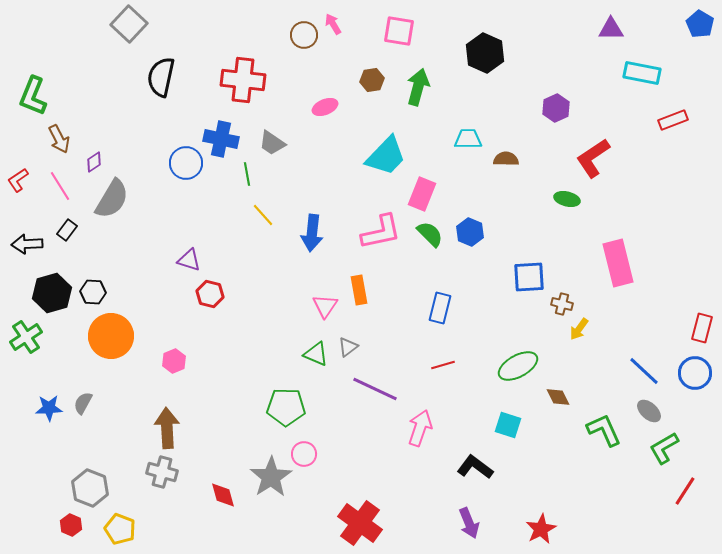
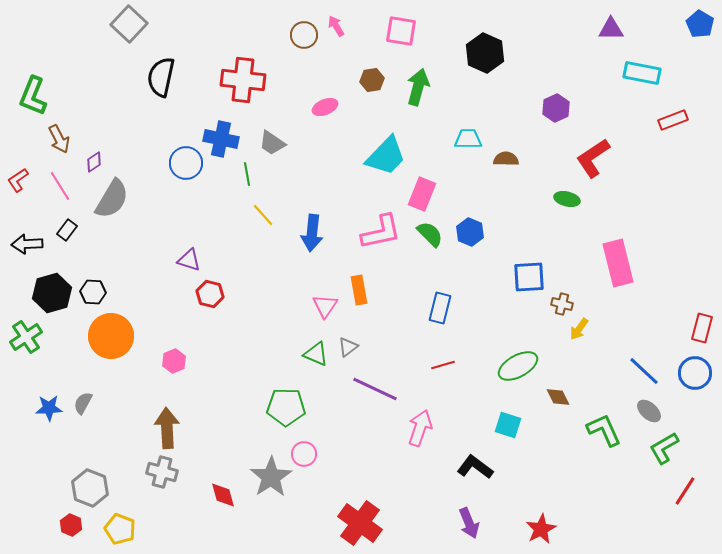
pink arrow at (333, 24): moved 3 px right, 2 px down
pink square at (399, 31): moved 2 px right
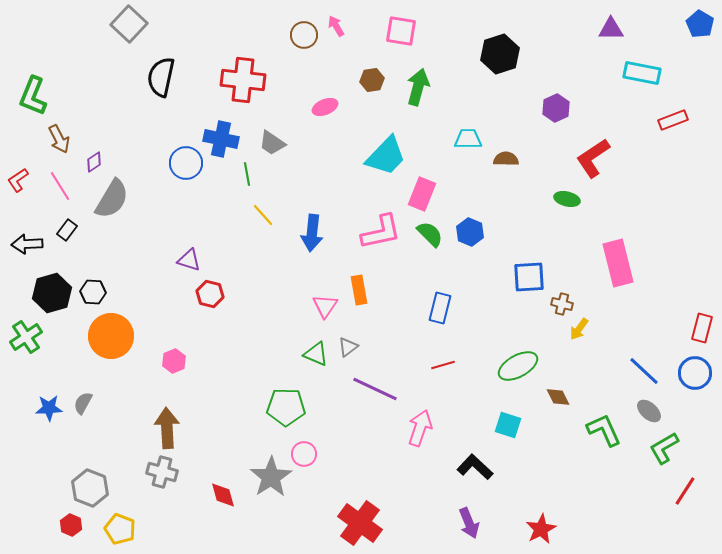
black hexagon at (485, 53): moved 15 px right, 1 px down; rotated 18 degrees clockwise
black L-shape at (475, 467): rotated 6 degrees clockwise
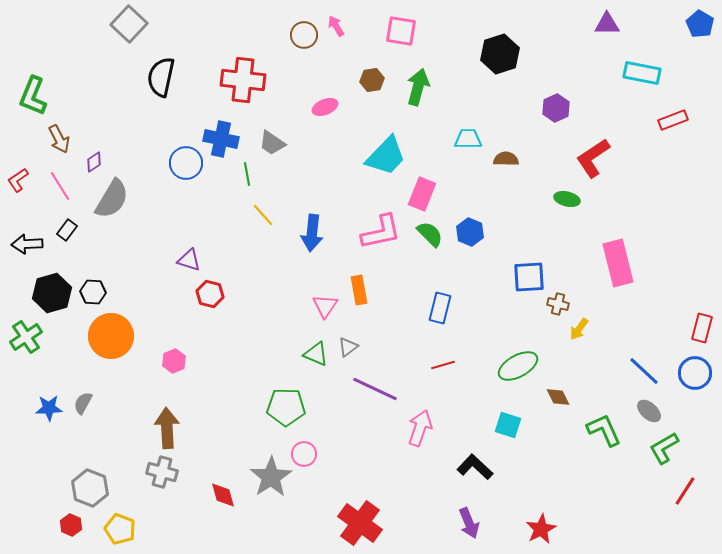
purple triangle at (611, 29): moved 4 px left, 5 px up
brown cross at (562, 304): moved 4 px left
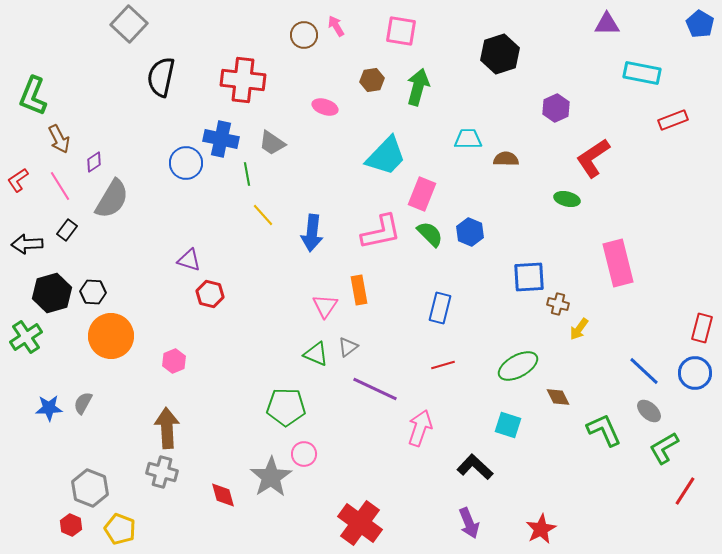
pink ellipse at (325, 107): rotated 40 degrees clockwise
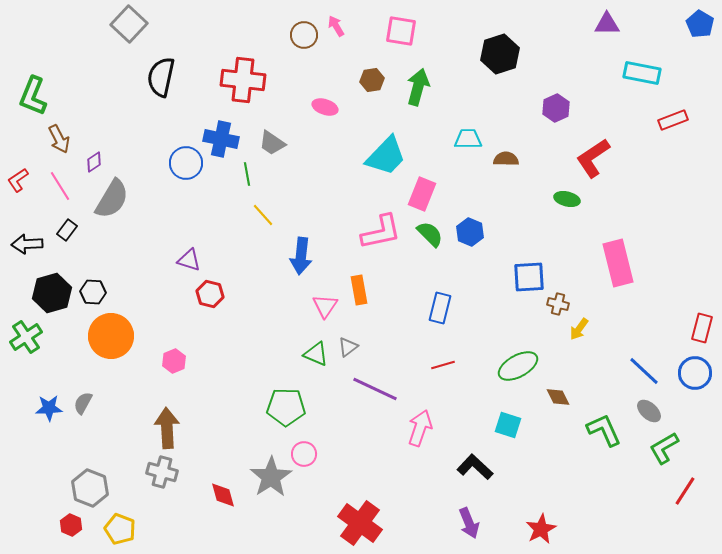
blue arrow at (312, 233): moved 11 px left, 23 px down
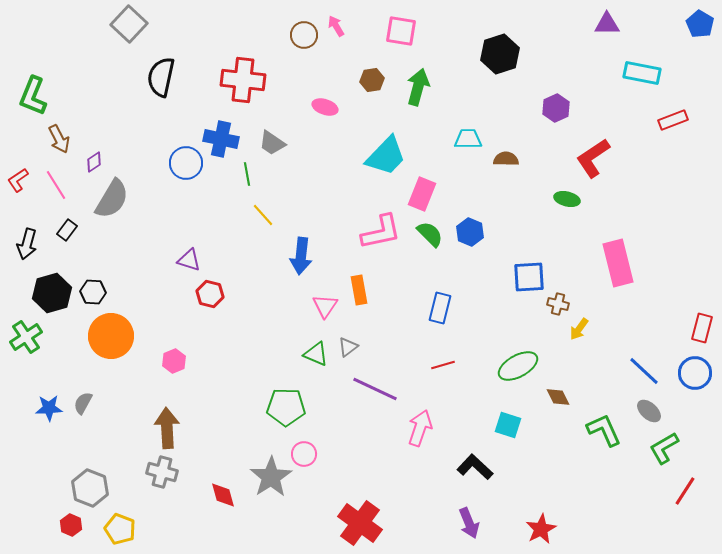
pink line at (60, 186): moved 4 px left, 1 px up
black arrow at (27, 244): rotated 72 degrees counterclockwise
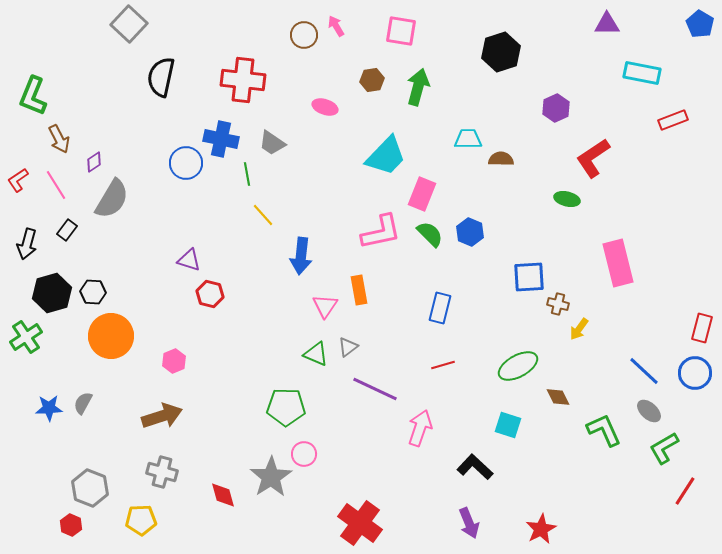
black hexagon at (500, 54): moved 1 px right, 2 px up
brown semicircle at (506, 159): moved 5 px left
brown arrow at (167, 428): moved 5 px left, 12 px up; rotated 75 degrees clockwise
yellow pentagon at (120, 529): moved 21 px right, 9 px up; rotated 24 degrees counterclockwise
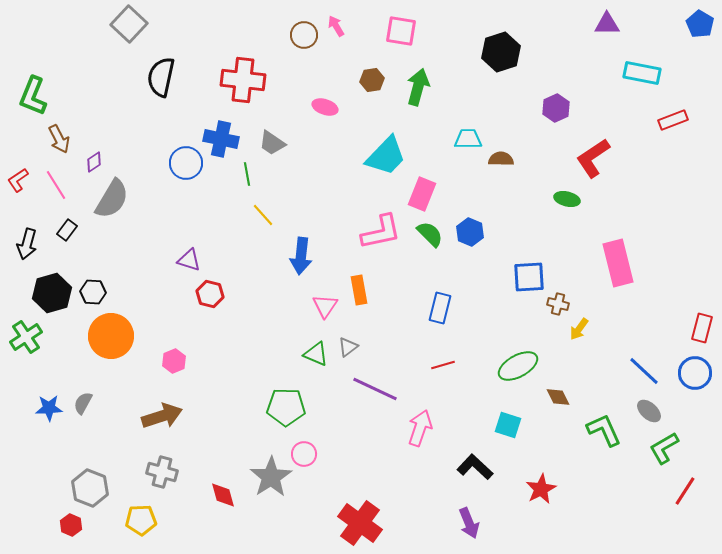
red star at (541, 529): moved 40 px up
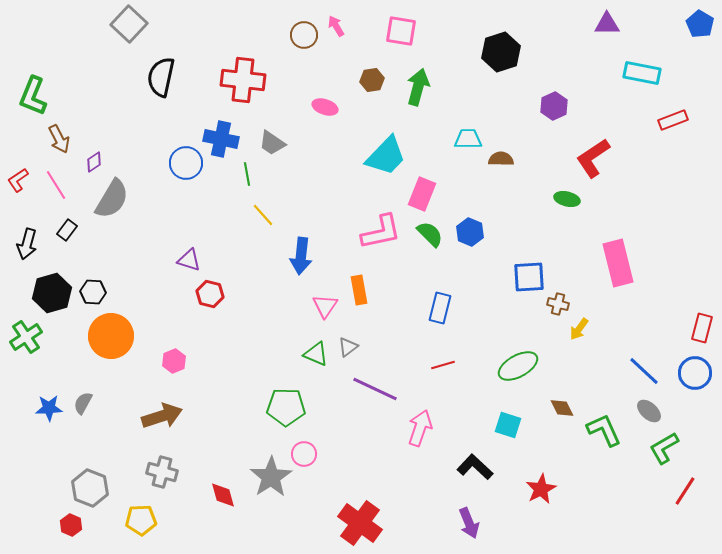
purple hexagon at (556, 108): moved 2 px left, 2 px up
brown diamond at (558, 397): moved 4 px right, 11 px down
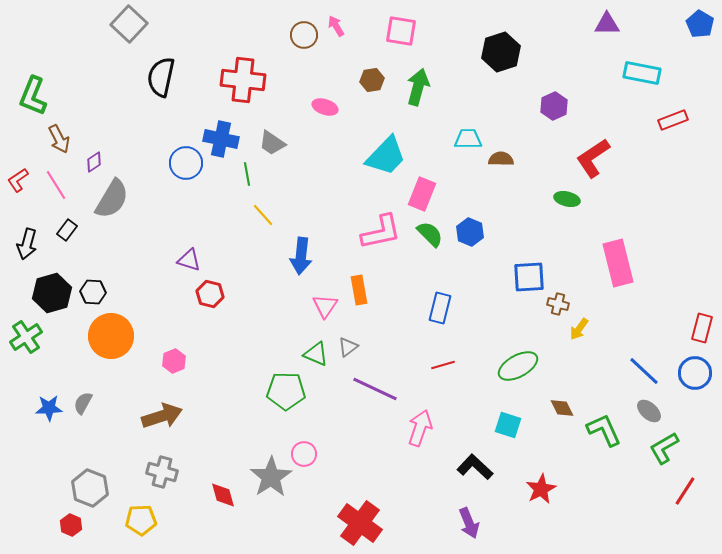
green pentagon at (286, 407): moved 16 px up
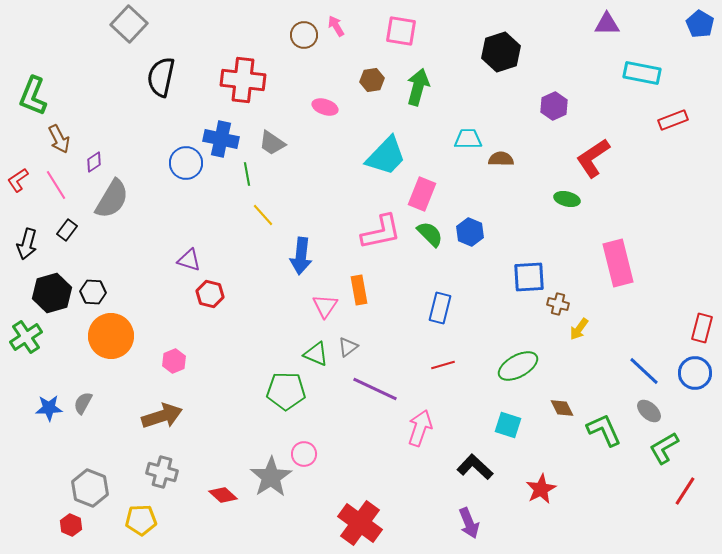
red diamond at (223, 495): rotated 32 degrees counterclockwise
